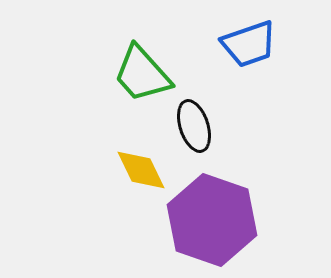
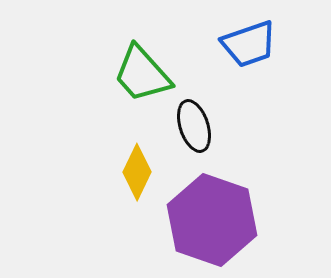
yellow diamond: moved 4 px left, 2 px down; rotated 52 degrees clockwise
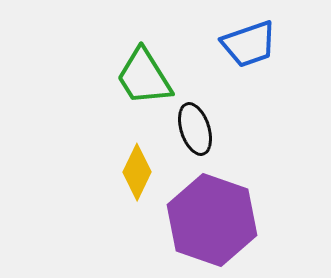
green trapezoid: moved 2 px right, 3 px down; rotated 10 degrees clockwise
black ellipse: moved 1 px right, 3 px down
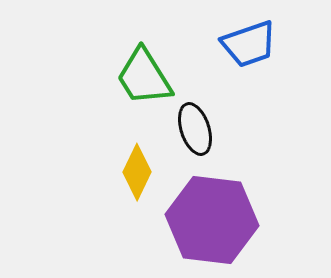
purple hexagon: rotated 12 degrees counterclockwise
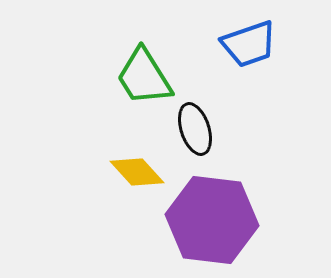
yellow diamond: rotated 68 degrees counterclockwise
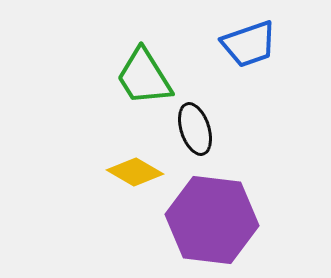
yellow diamond: moved 2 px left; rotated 18 degrees counterclockwise
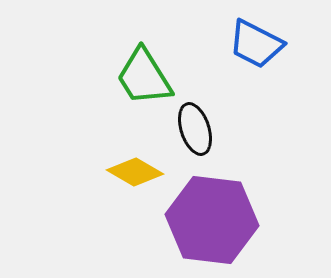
blue trapezoid: moved 7 px right; rotated 46 degrees clockwise
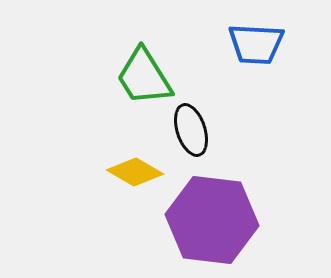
blue trapezoid: rotated 24 degrees counterclockwise
black ellipse: moved 4 px left, 1 px down
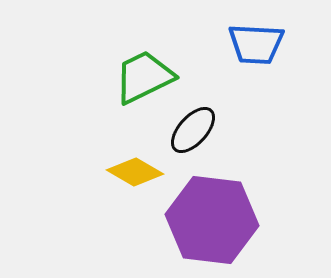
green trapezoid: rotated 96 degrees clockwise
black ellipse: moved 2 px right; rotated 60 degrees clockwise
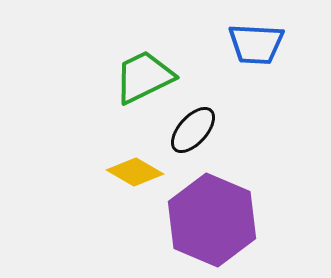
purple hexagon: rotated 16 degrees clockwise
